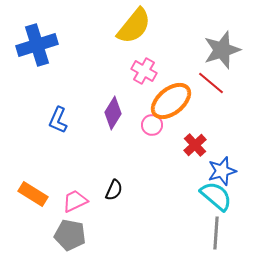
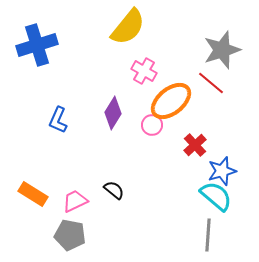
yellow semicircle: moved 6 px left, 1 px down
black semicircle: rotated 75 degrees counterclockwise
gray line: moved 8 px left, 2 px down
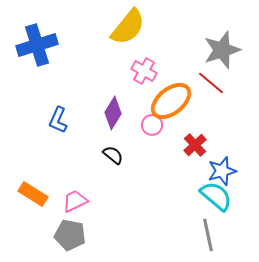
black semicircle: moved 1 px left, 35 px up
gray line: rotated 16 degrees counterclockwise
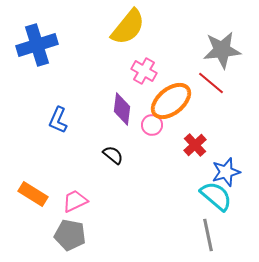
gray star: rotated 12 degrees clockwise
purple diamond: moved 9 px right, 4 px up; rotated 24 degrees counterclockwise
blue star: moved 4 px right, 1 px down
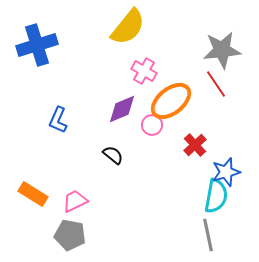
red line: moved 5 px right, 1 px down; rotated 16 degrees clockwise
purple diamond: rotated 60 degrees clockwise
cyan semicircle: rotated 60 degrees clockwise
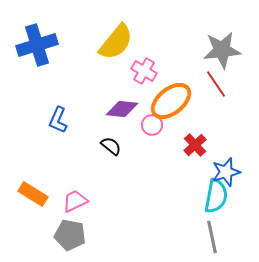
yellow semicircle: moved 12 px left, 15 px down
purple diamond: rotated 28 degrees clockwise
black semicircle: moved 2 px left, 9 px up
gray line: moved 4 px right, 2 px down
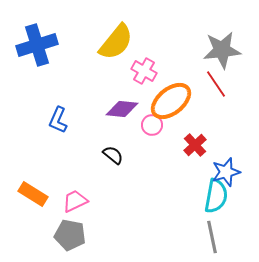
black semicircle: moved 2 px right, 9 px down
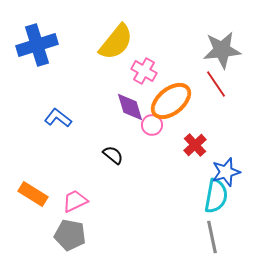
purple diamond: moved 8 px right, 2 px up; rotated 68 degrees clockwise
blue L-shape: moved 2 px up; rotated 104 degrees clockwise
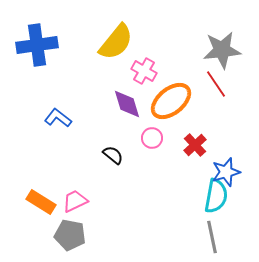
blue cross: rotated 9 degrees clockwise
purple diamond: moved 3 px left, 3 px up
pink circle: moved 13 px down
orange rectangle: moved 8 px right, 8 px down
